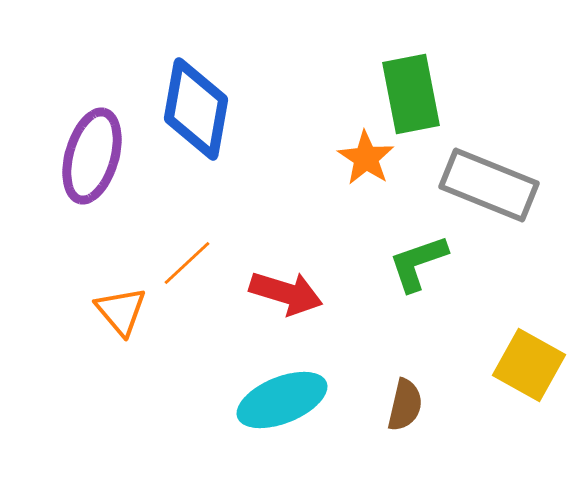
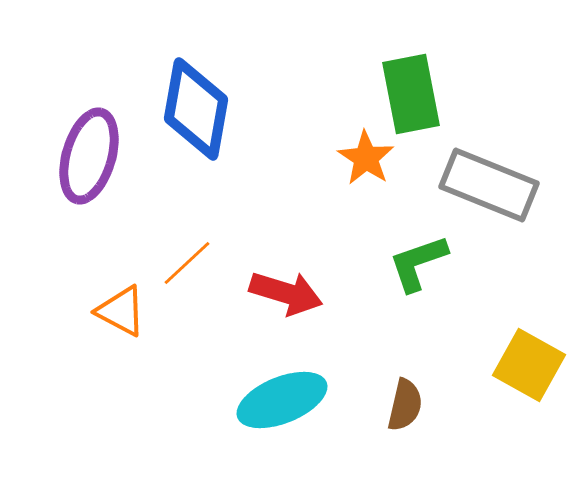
purple ellipse: moved 3 px left
orange triangle: rotated 22 degrees counterclockwise
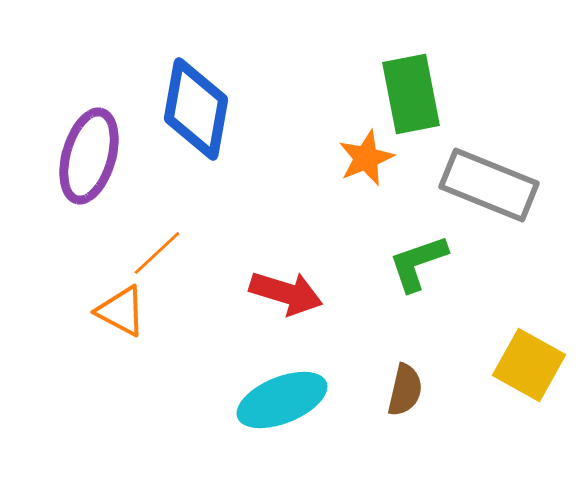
orange star: rotated 16 degrees clockwise
orange line: moved 30 px left, 10 px up
brown semicircle: moved 15 px up
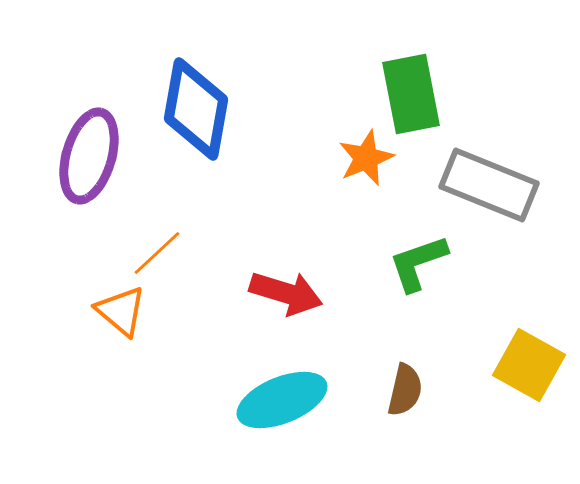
orange triangle: rotated 12 degrees clockwise
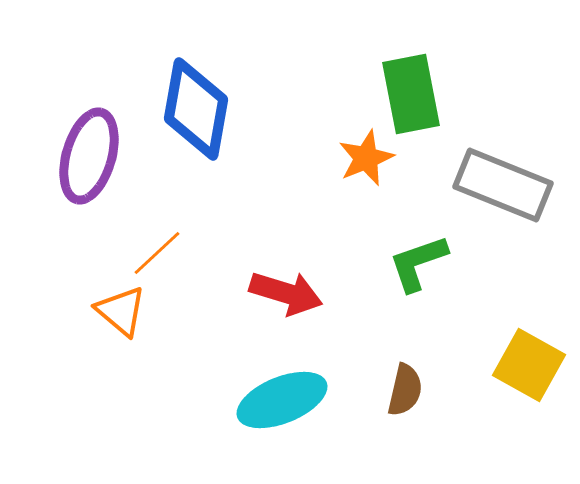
gray rectangle: moved 14 px right
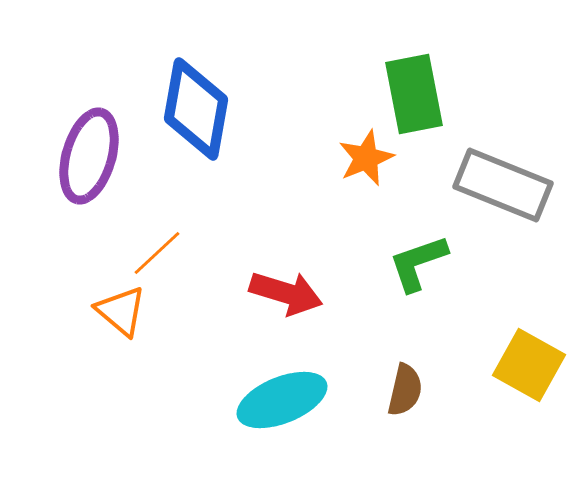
green rectangle: moved 3 px right
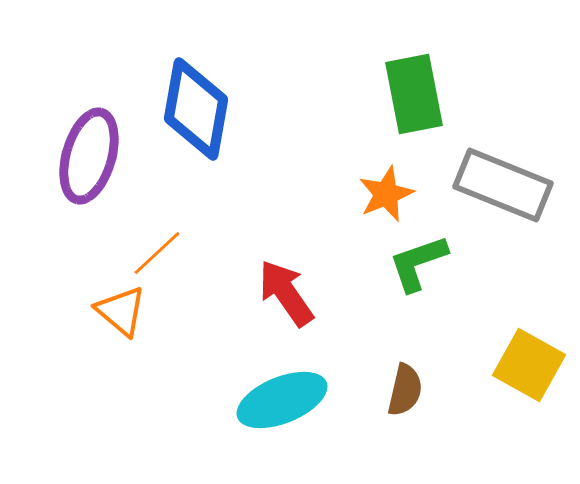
orange star: moved 20 px right, 36 px down
red arrow: rotated 142 degrees counterclockwise
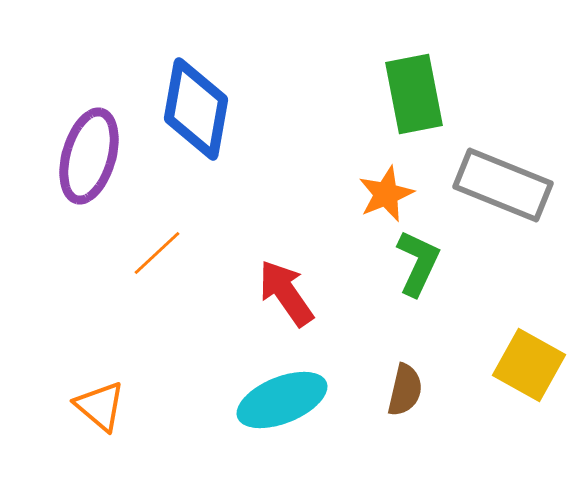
green L-shape: rotated 134 degrees clockwise
orange triangle: moved 21 px left, 95 px down
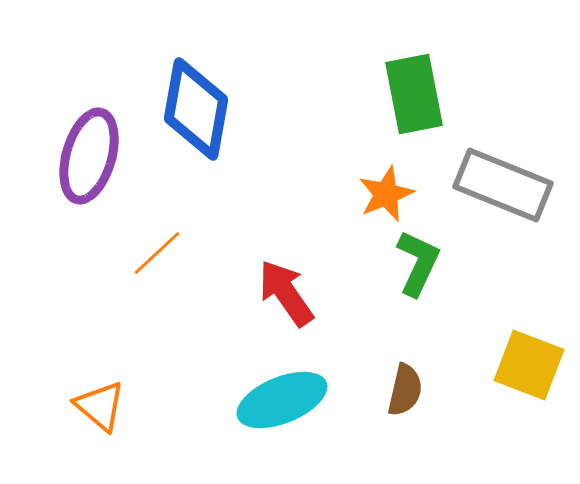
yellow square: rotated 8 degrees counterclockwise
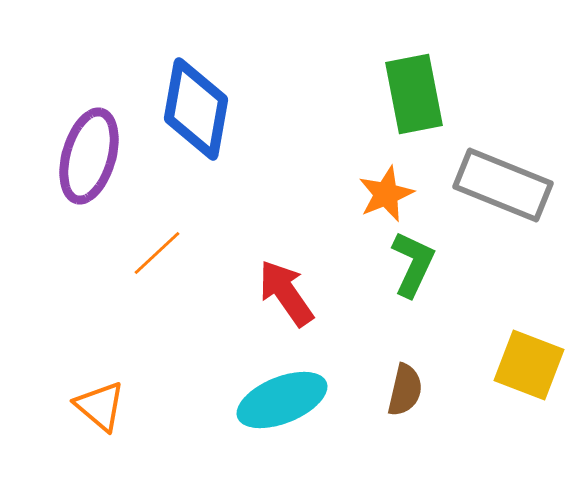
green L-shape: moved 5 px left, 1 px down
